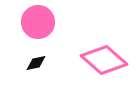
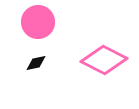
pink diamond: rotated 15 degrees counterclockwise
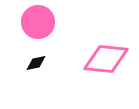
pink diamond: moved 2 px right, 1 px up; rotated 21 degrees counterclockwise
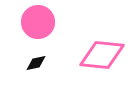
pink diamond: moved 4 px left, 4 px up
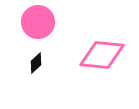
black diamond: rotated 30 degrees counterclockwise
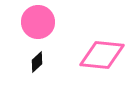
black diamond: moved 1 px right, 1 px up
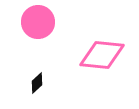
black diamond: moved 21 px down
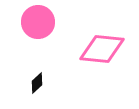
pink diamond: moved 6 px up
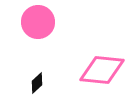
pink diamond: moved 21 px down
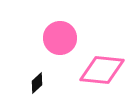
pink circle: moved 22 px right, 16 px down
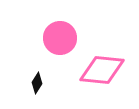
black diamond: rotated 15 degrees counterclockwise
